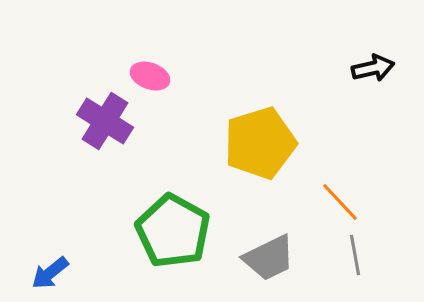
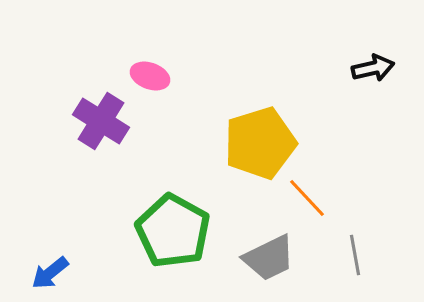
purple cross: moved 4 px left
orange line: moved 33 px left, 4 px up
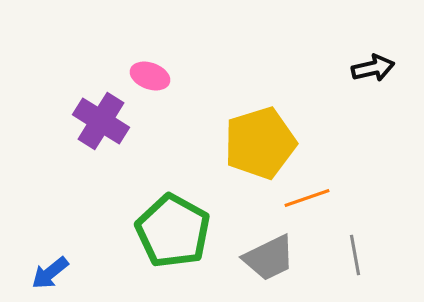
orange line: rotated 66 degrees counterclockwise
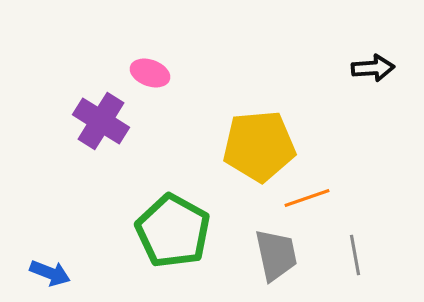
black arrow: rotated 9 degrees clockwise
pink ellipse: moved 3 px up
yellow pentagon: moved 1 px left, 3 px down; rotated 12 degrees clockwise
gray trapezoid: moved 7 px right, 3 px up; rotated 76 degrees counterclockwise
blue arrow: rotated 120 degrees counterclockwise
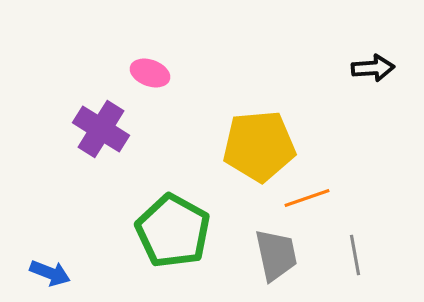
purple cross: moved 8 px down
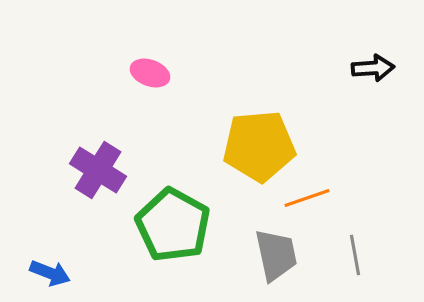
purple cross: moved 3 px left, 41 px down
green pentagon: moved 6 px up
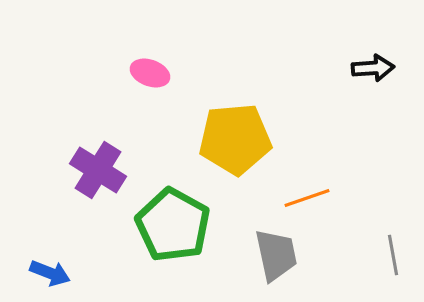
yellow pentagon: moved 24 px left, 7 px up
gray line: moved 38 px right
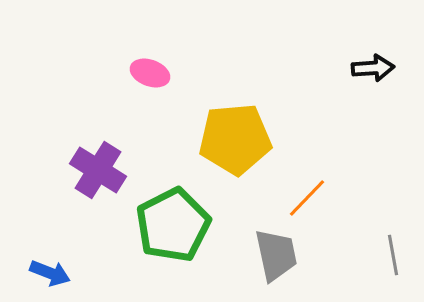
orange line: rotated 27 degrees counterclockwise
green pentagon: rotated 16 degrees clockwise
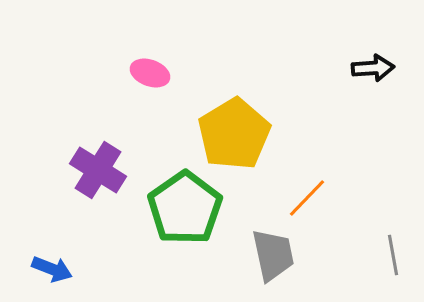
yellow pentagon: moved 1 px left, 5 px up; rotated 26 degrees counterclockwise
green pentagon: moved 12 px right, 17 px up; rotated 8 degrees counterclockwise
gray trapezoid: moved 3 px left
blue arrow: moved 2 px right, 4 px up
